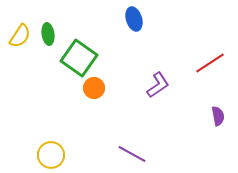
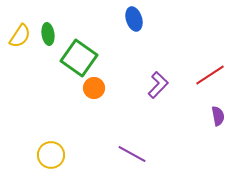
red line: moved 12 px down
purple L-shape: rotated 12 degrees counterclockwise
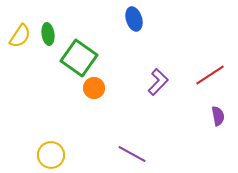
purple L-shape: moved 3 px up
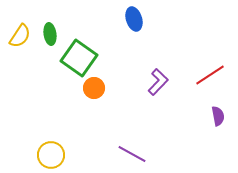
green ellipse: moved 2 px right
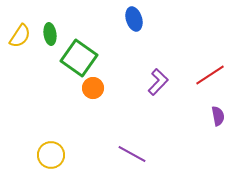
orange circle: moved 1 px left
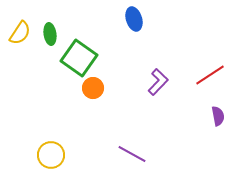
yellow semicircle: moved 3 px up
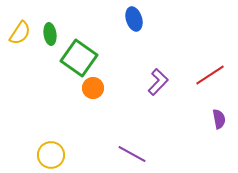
purple semicircle: moved 1 px right, 3 px down
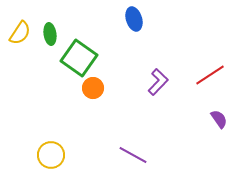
purple semicircle: rotated 24 degrees counterclockwise
purple line: moved 1 px right, 1 px down
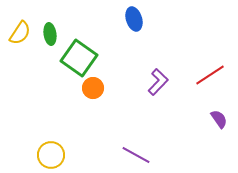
purple line: moved 3 px right
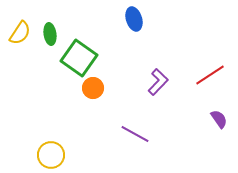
purple line: moved 1 px left, 21 px up
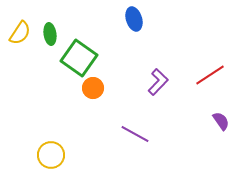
purple semicircle: moved 2 px right, 2 px down
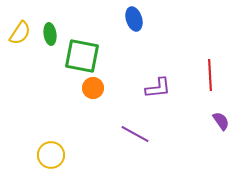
green square: moved 3 px right, 2 px up; rotated 24 degrees counterclockwise
red line: rotated 60 degrees counterclockwise
purple L-shape: moved 6 px down; rotated 40 degrees clockwise
